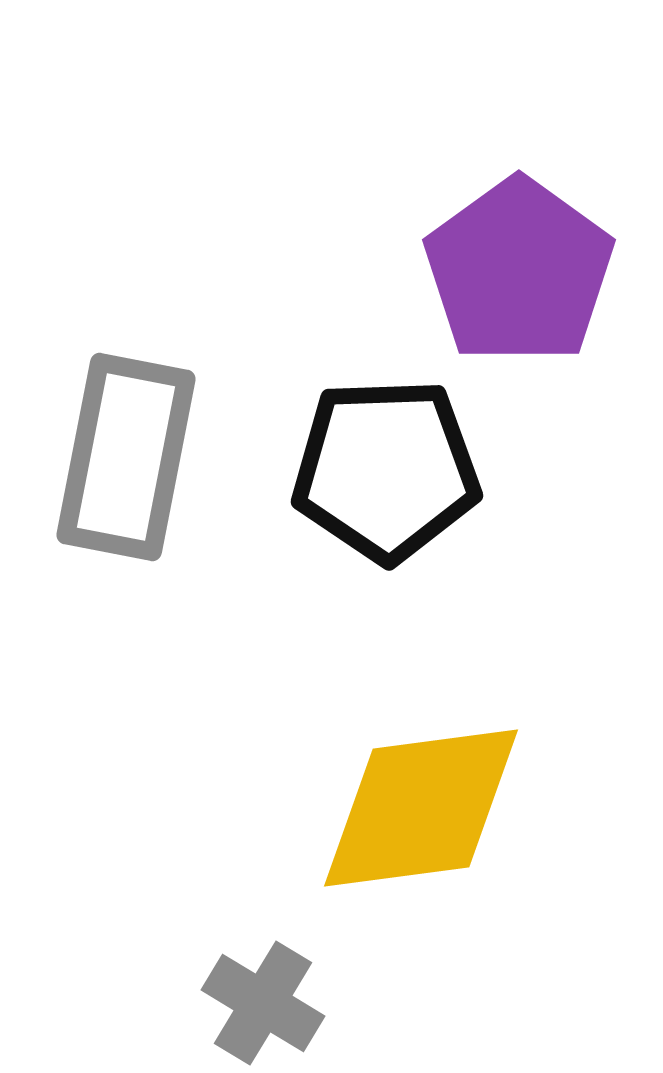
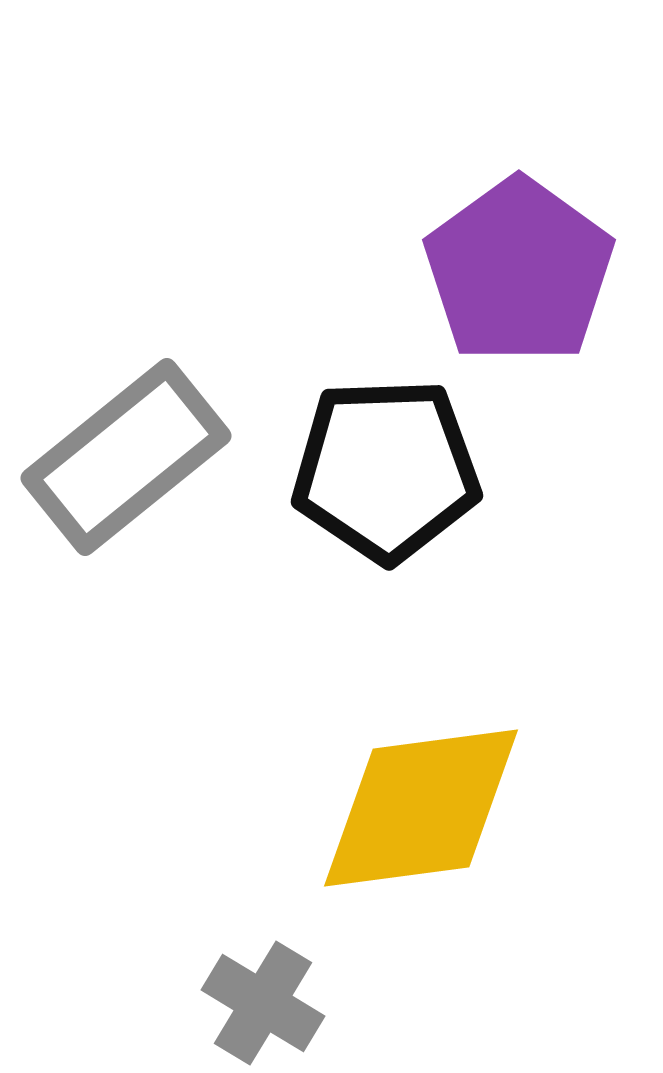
gray rectangle: rotated 40 degrees clockwise
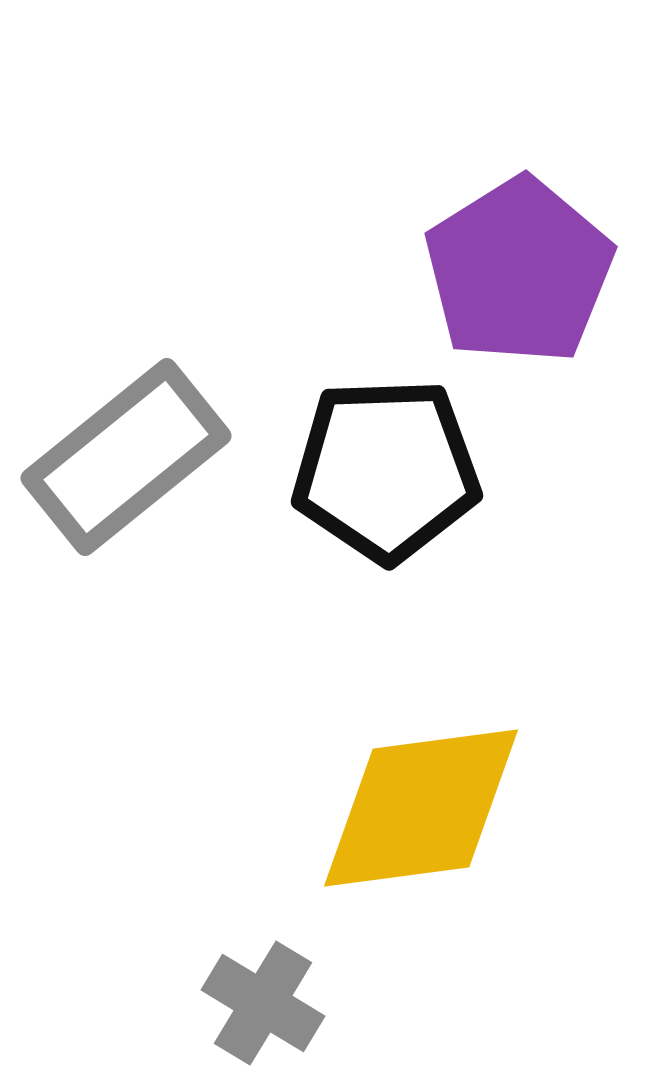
purple pentagon: rotated 4 degrees clockwise
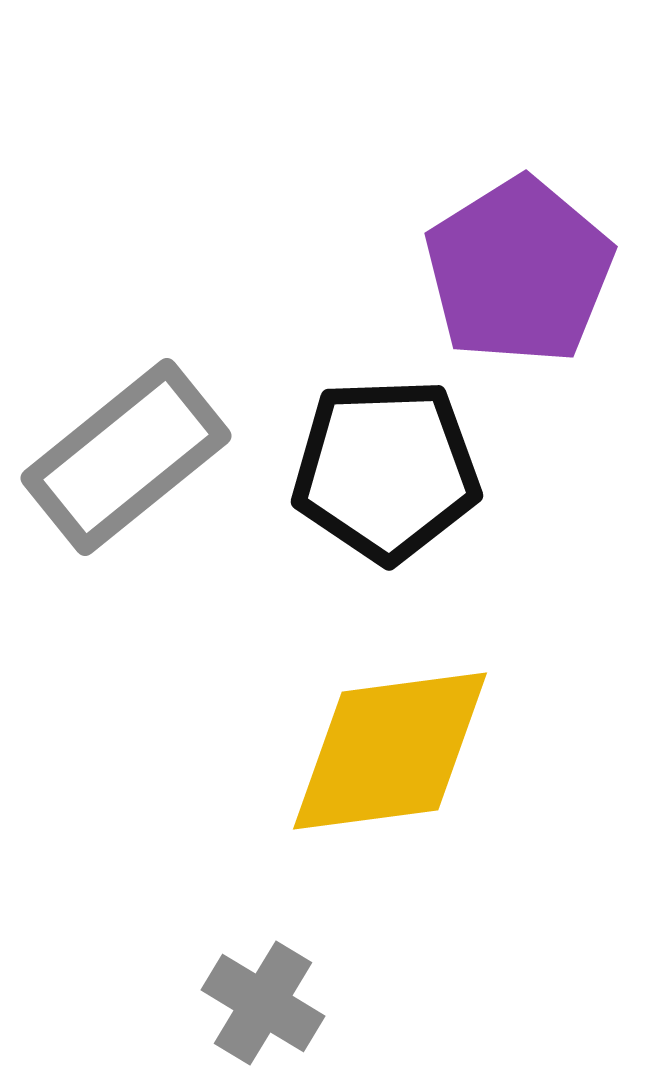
yellow diamond: moved 31 px left, 57 px up
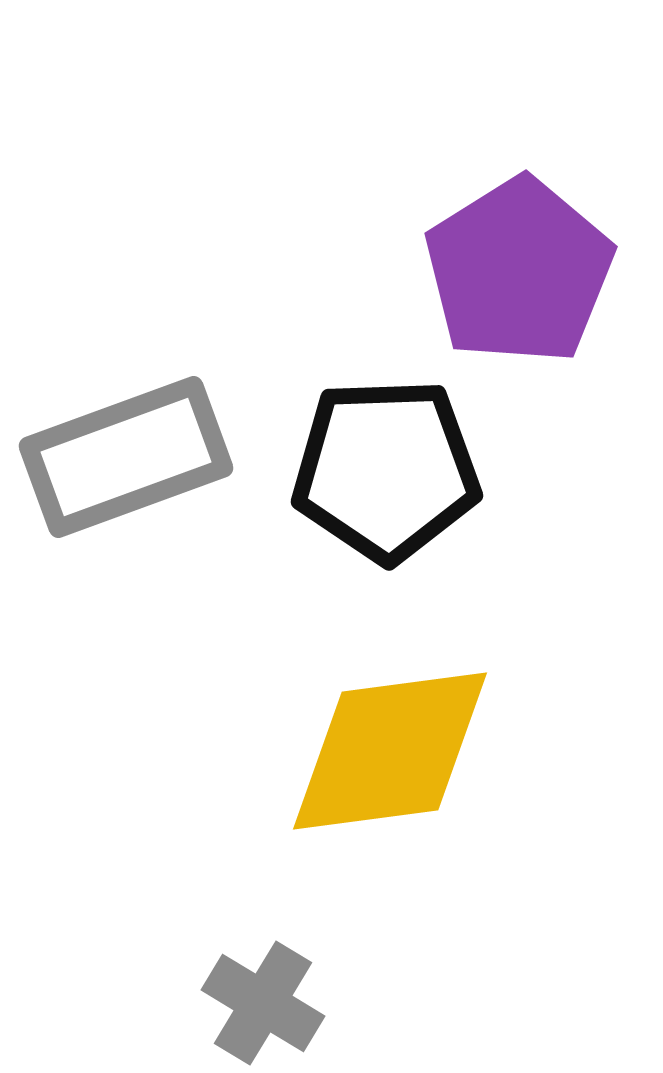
gray rectangle: rotated 19 degrees clockwise
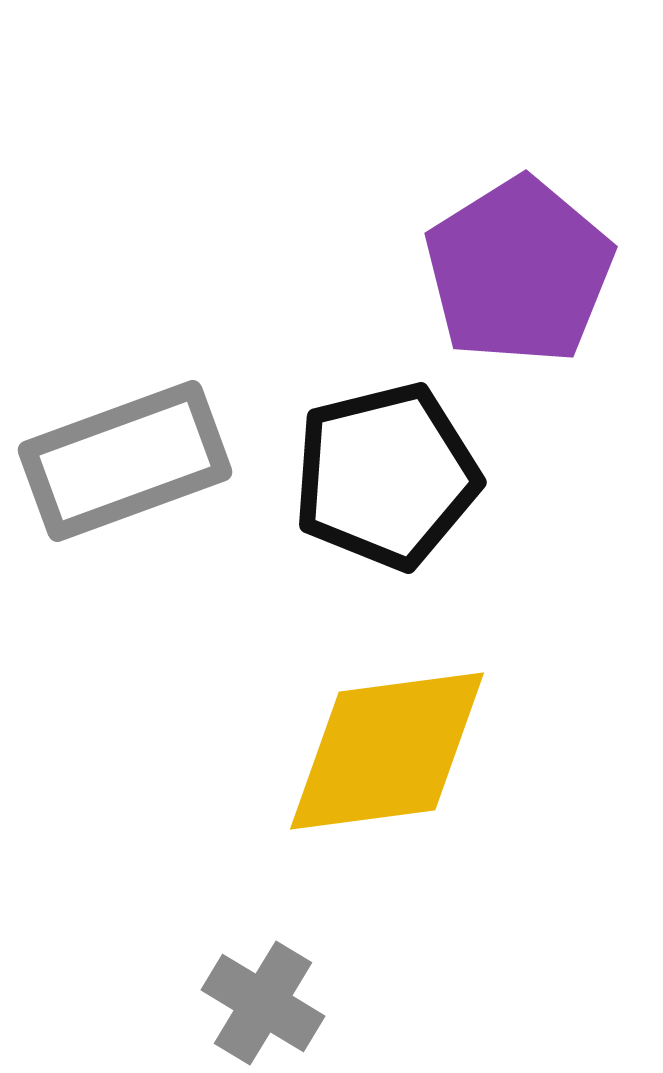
gray rectangle: moved 1 px left, 4 px down
black pentagon: moved 6 px down; rotated 12 degrees counterclockwise
yellow diamond: moved 3 px left
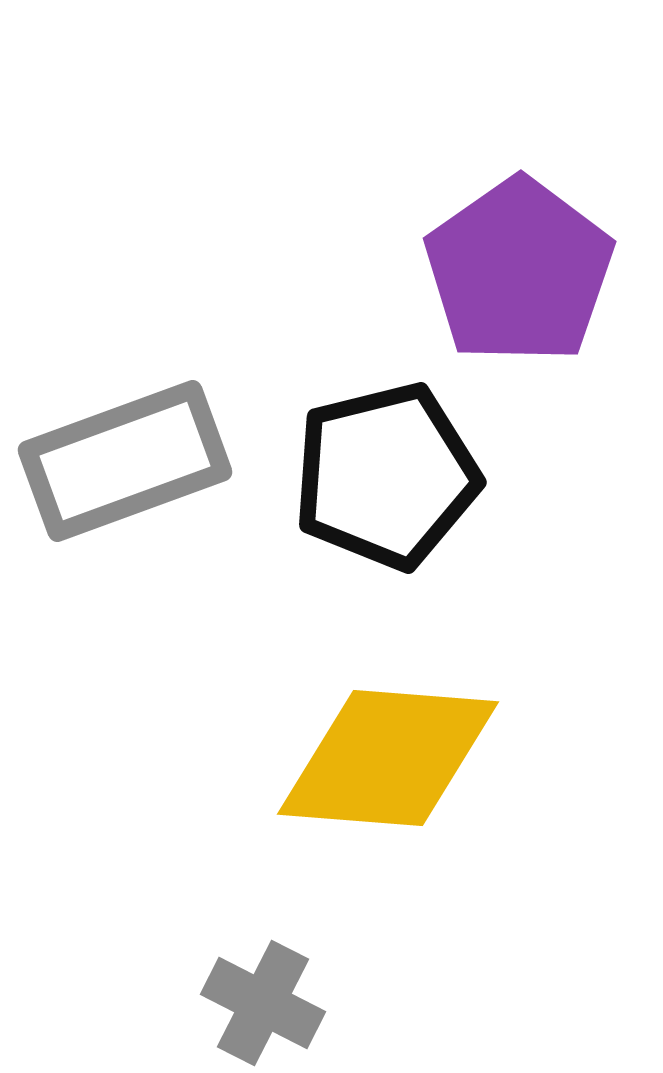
purple pentagon: rotated 3 degrees counterclockwise
yellow diamond: moved 1 px right, 7 px down; rotated 12 degrees clockwise
gray cross: rotated 4 degrees counterclockwise
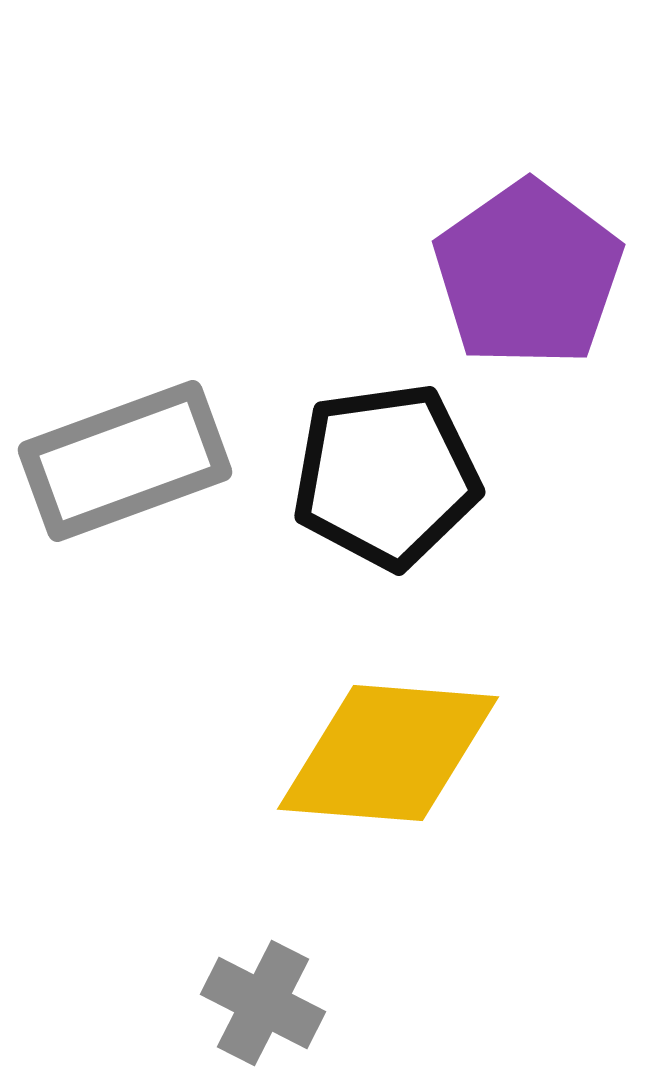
purple pentagon: moved 9 px right, 3 px down
black pentagon: rotated 6 degrees clockwise
yellow diamond: moved 5 px up
